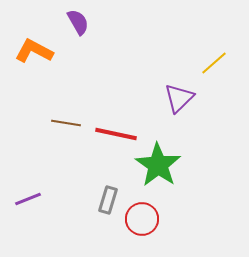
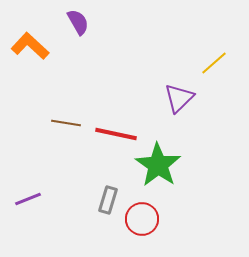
orange L-shape: moved 4 px left, 5 px up; rotated 15 degrees clockwise
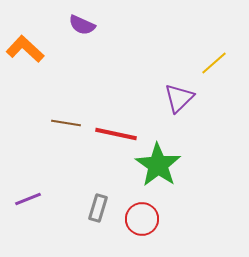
purple semicircle: moved 4 px right, 3 px down; rotated 144 degrees clockwise
orange L-shape: moved 5 px left, 3 px down
gray rectangle: moved 10 px left, 8 px down
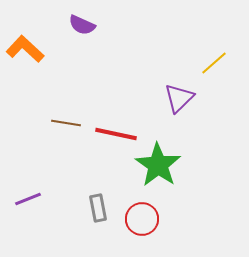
gray rectangle: rotated 28 degrees counterclockwise
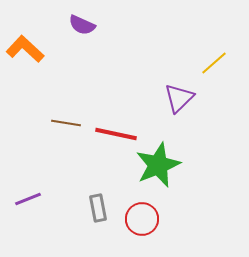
green star: rotated 15 degrees clockwise
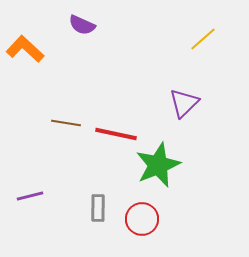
yellow line: moved 11 px left, 24 px up
purple triangle: moved 5 px right, 5 px down
purple line: moved 2 px right, 3 px up; rotated 8 degrees clockwise
gray rectangle: rotated 12 degrees clockwise
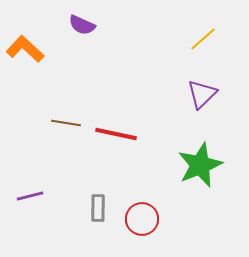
purple triangle: moved 18 px right, 9 px up
green star: moved 42 px right
